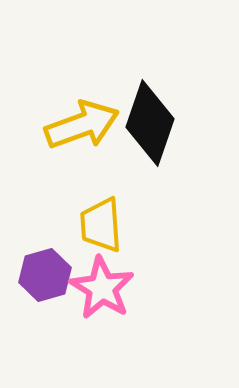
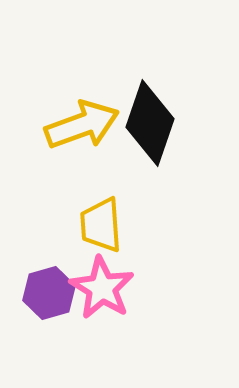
purple hexagon: moved 4 px right, 18 px down
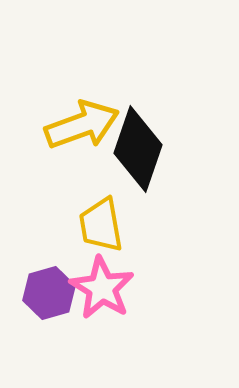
black diamond: moved 12 px left, 26 px down
yellow trapezoid: rotated 6 degrees counterclockwise
